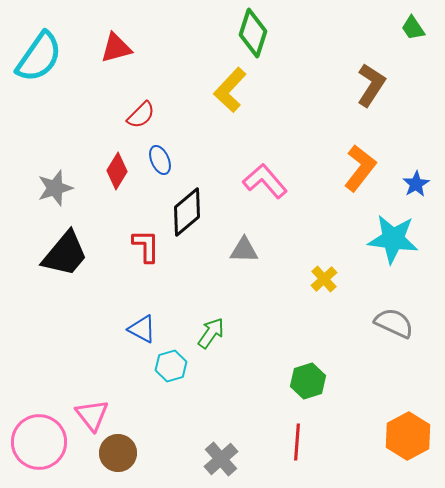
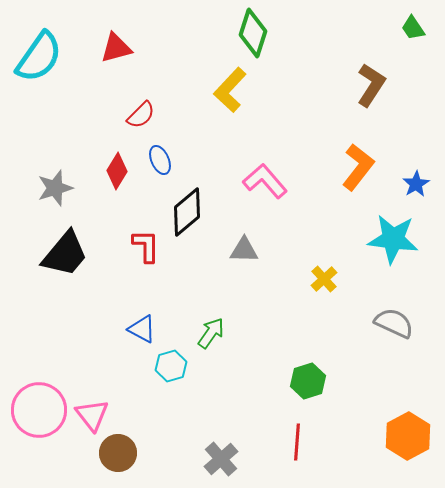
orange L-shape: moved 2 px left, 1 px up
pink circle: moved 32 px up
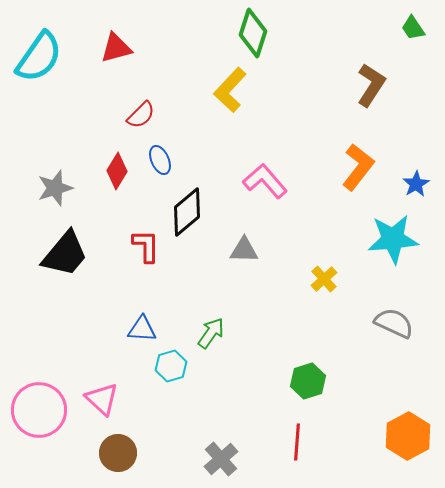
cyan star: rotated 12 degrees counterclockwise
blue triangle: rotated 24 degrees counterclockwise
pink triangle: moved 10 px right, 16 px up; rotated 9 degrees counterclockwise
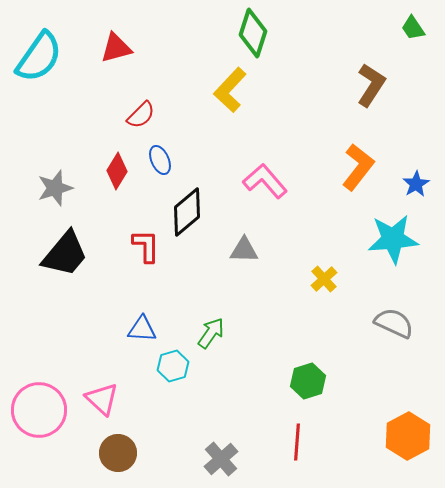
cyan hexagon: moved 2 px right
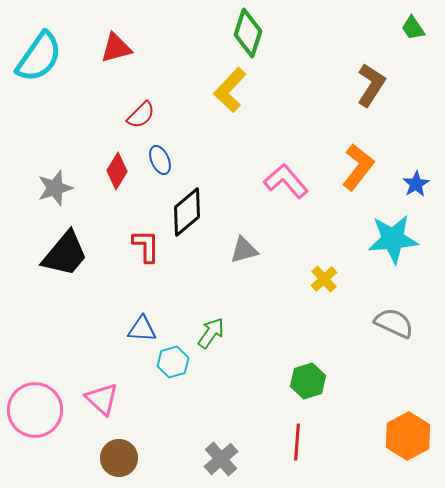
green diamond: moved 5 px left
pink L-shape: moved 21 px right
gray triangle: rotated 16 degrees counterclockwise
cyan hexagon: moved 4 px up
pink circle: moved 4 px left
brown circle: moved 1 px right, 5 px down
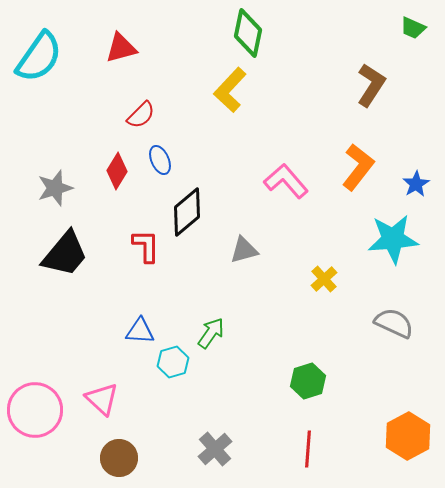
green trapezoid: rotated 32 degrees counterclockwise
green diamond: rotated 6 degrees counterclockwise
red triangle: moved 5 px right
blue triangle: moved 2 px left, 2 px down
red line: moved 11 px right, 7 px down
gray cross: moved 6 px left, 10 px up
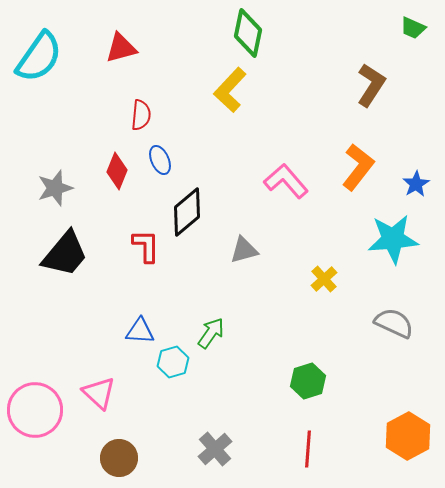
red semicircle: rotated 40 degrees counterclockwise
red diamond: rotated 9 degrees counterclockwise
pink triangle: moved 3 px left, 6 px up
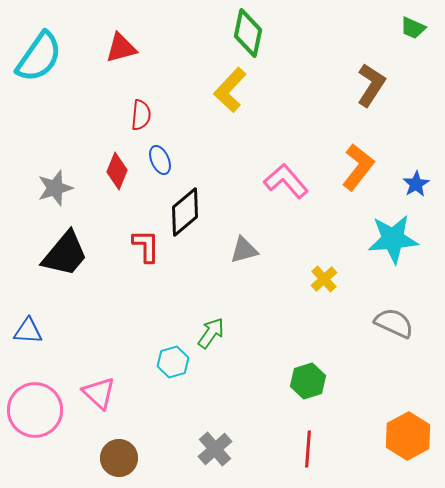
black diamond: moved 2 px left
blue triangle: moved 112 px left
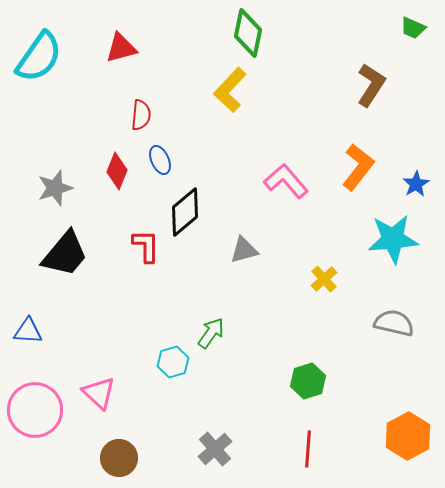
gray semicircle: rotated 12 degrees counterclockwise
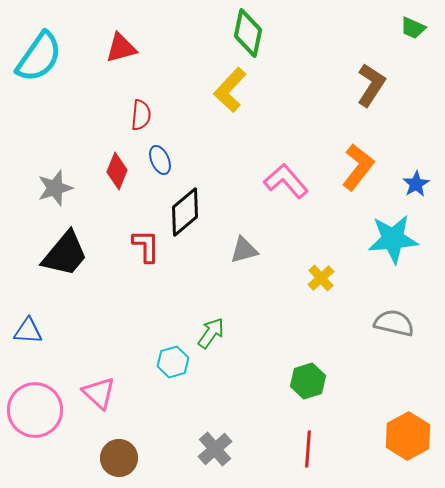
yellow cross: moved 3 px left, 1 px up
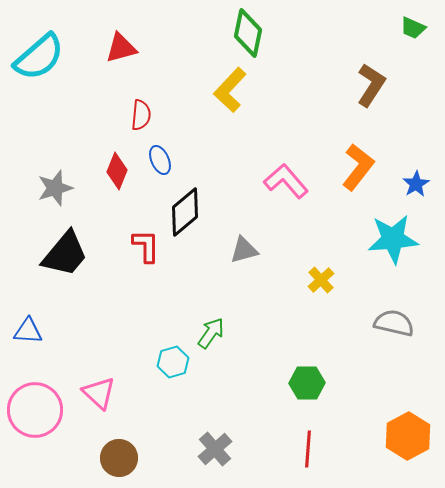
cyan semicircle: rotated 14 degrees clockwise
yellow cross: moved 2 px down
green hexagon: moved 1 px left, 2 px down; rotated 16 degrees clockwise
